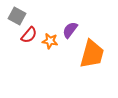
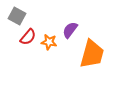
red semicircle: moved 1 px left, 2 px down
orange star: moved 1 px left, 1 px down
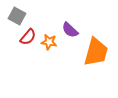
purple semicircle: rotated 84 degrees counterclockwise
orange trapezoid: moved 4 px right, 2 px up
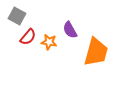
purple semicircle: rotated 18 degrees clockwise
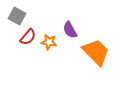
orange trapezoid: rotated 60 degrees counterclockwise
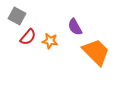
purple semicircle: moved 5 px right, 3 px up
orange star: moved 1 px right, 1 px up
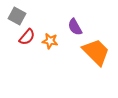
red semicircle: moved 1 px left
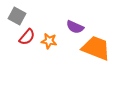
purple semicircle: rotated 36 degrees counterclockwise
orange star: moved 1 px left
orange trapezoid: moved 4 px up; rotated 24 degrees counterclockwise
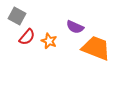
orange star: rotated 14 degrees clockwise
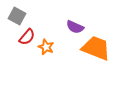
orange star: moved 3 px left, 6 px down
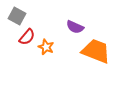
orange trapezoid: moved 3 px down
